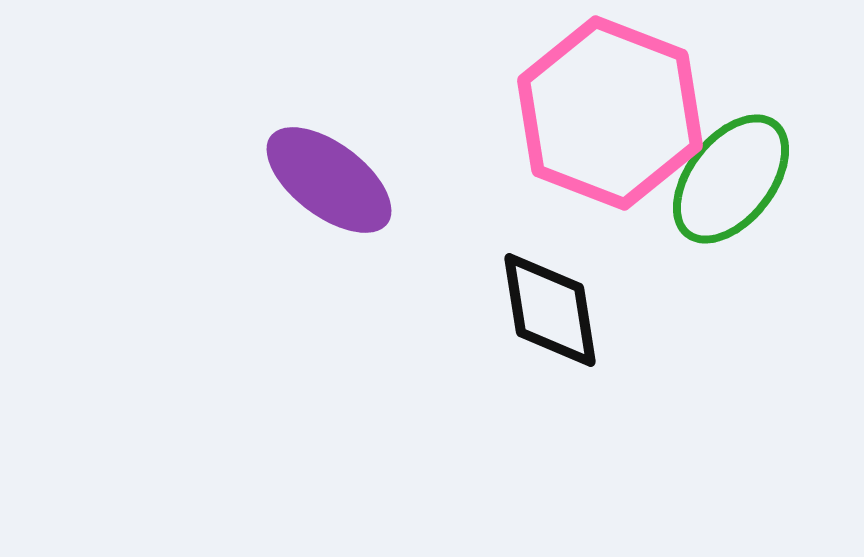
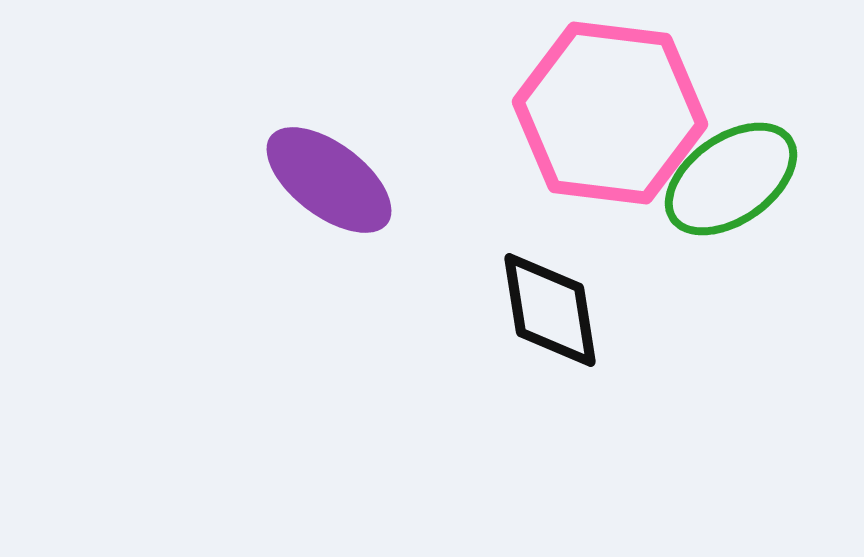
pink hexagon: rotated 14 degrees counterclockwise
green ellipse: rotated 17 degrees clockwise
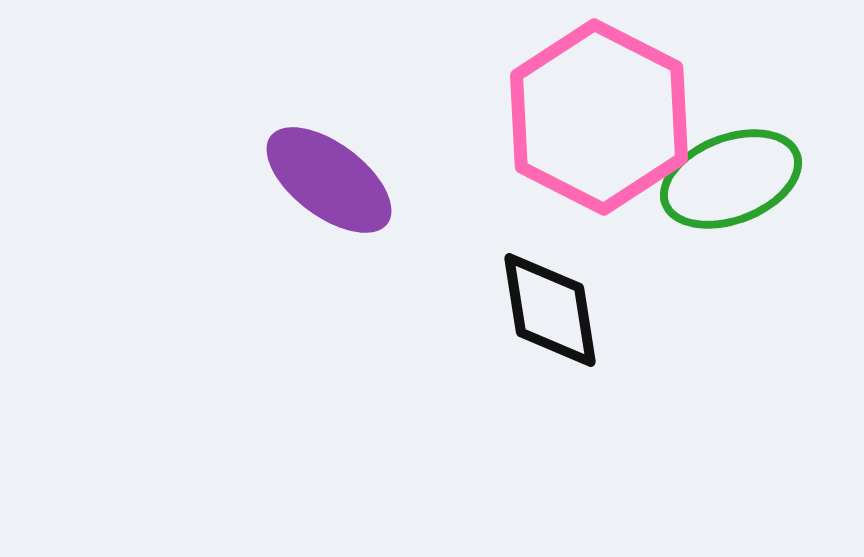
pink hexagon: moved 11 px left, 4 px down; rotated 20 degrees clockwise
green ellipse: rotated 14 degrees clockwise
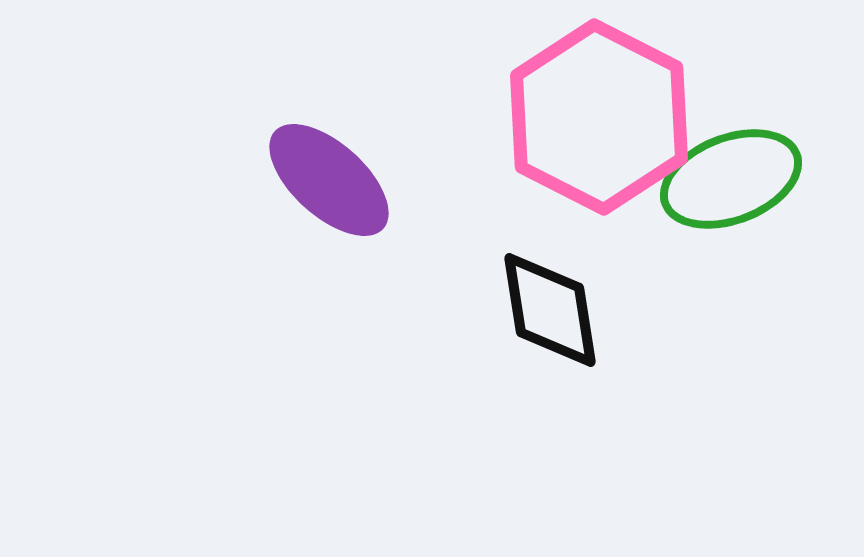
purple ellipse: rotated 5 degrees clockwise
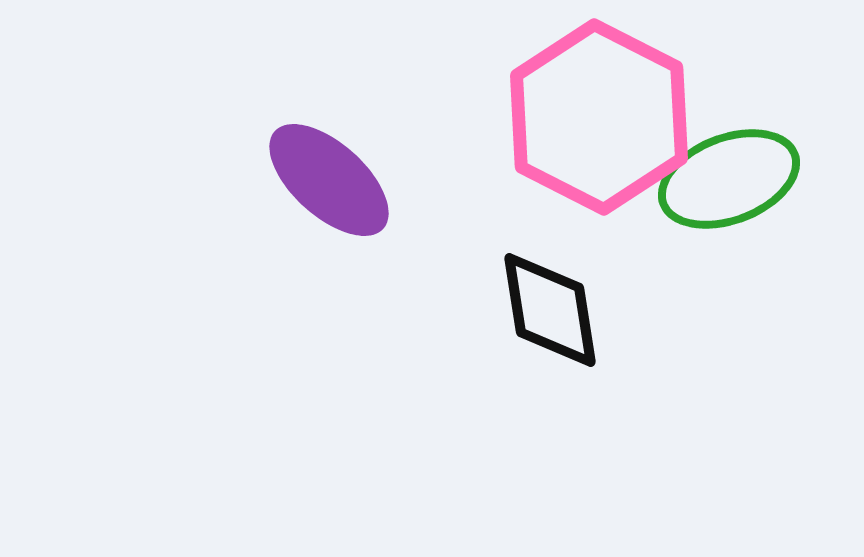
green ellipse: moved 2 px left
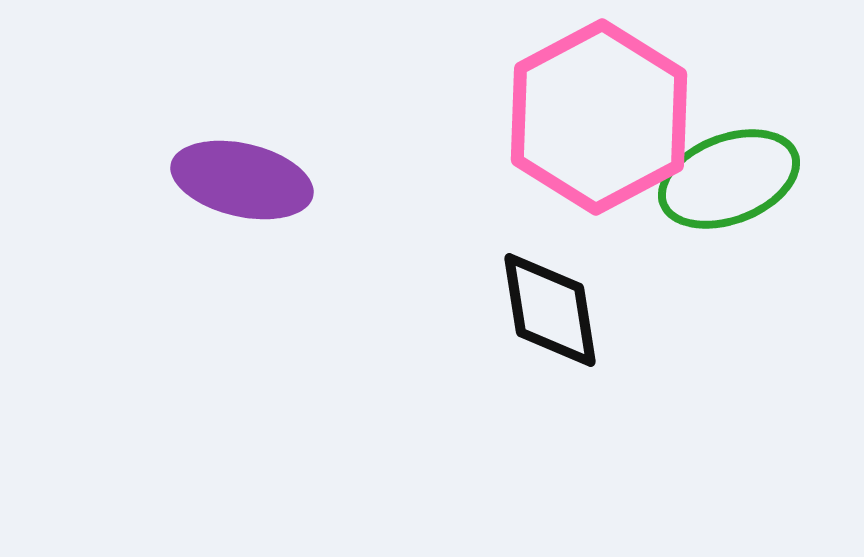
pink hexagon: rotated 5 degrees clockwise
purple ellipse: moved 87 px left; rotated 29 degrees counterclockwise
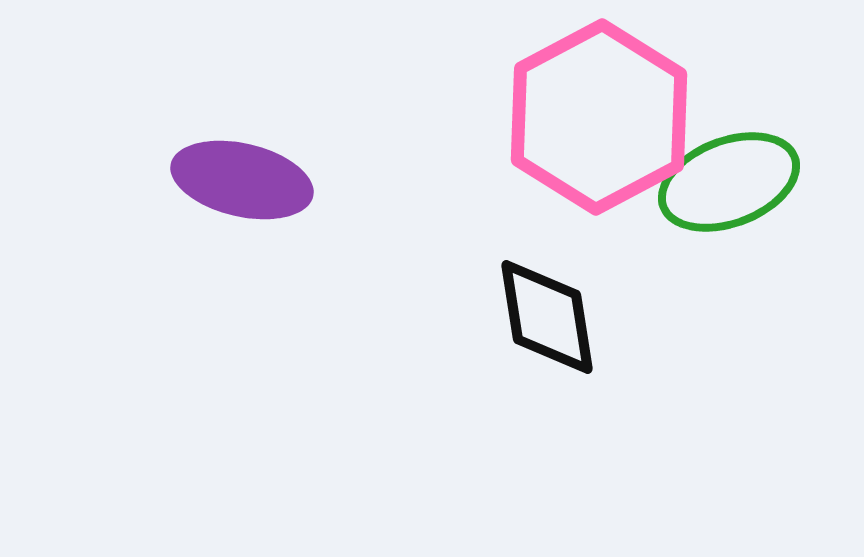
green ellipse: moved 3 px down
black diamond: moved 3 px left, 7 px down
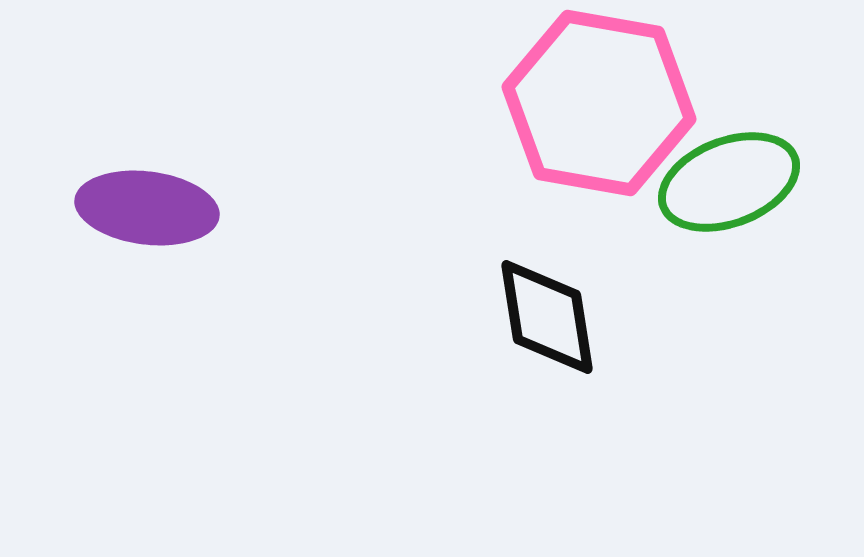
pink hexagon: moved 14 px up; rotated 22 degrees counterclockwise
purple ellipse: moved 95 px left, 28 px down; rotated 6 degrees counterclockwise
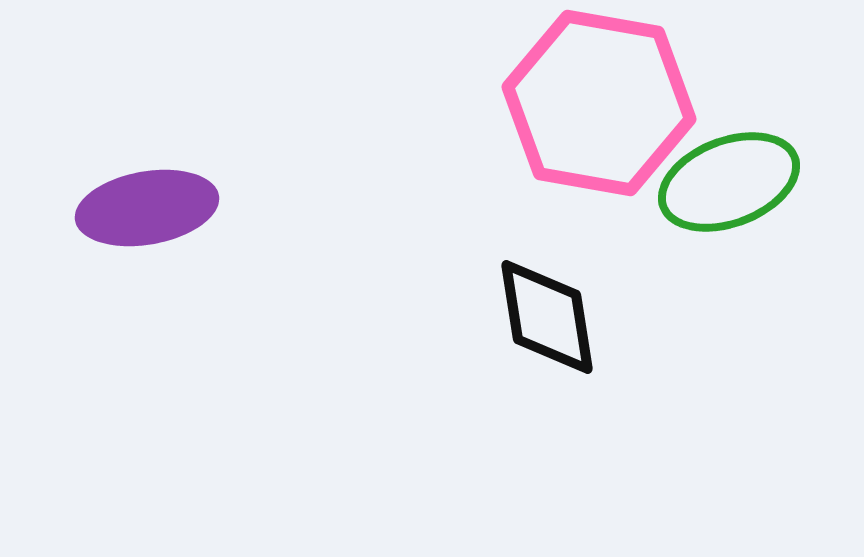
purple ellipse: rotated 17 degrees counterclockwise
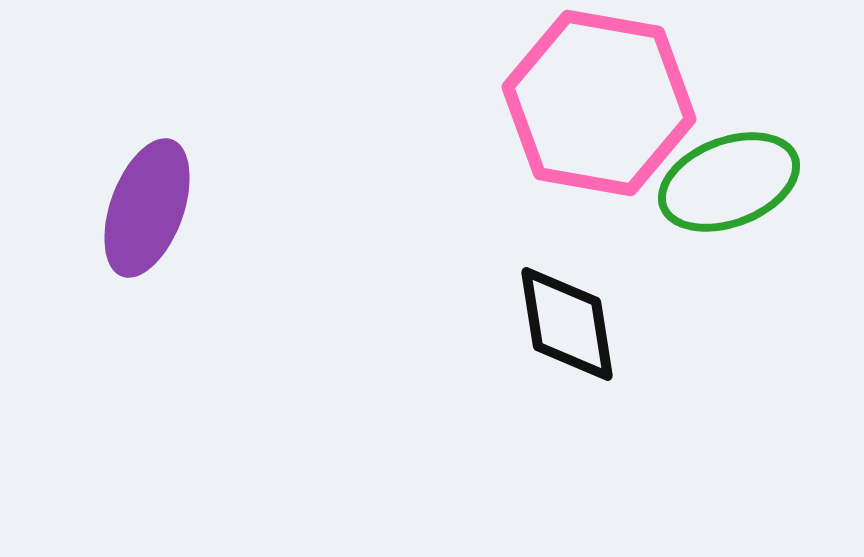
purple ellipse: rotated 60 degrees counterclockwise
black diamond: moved 20 px right, 7 px down
